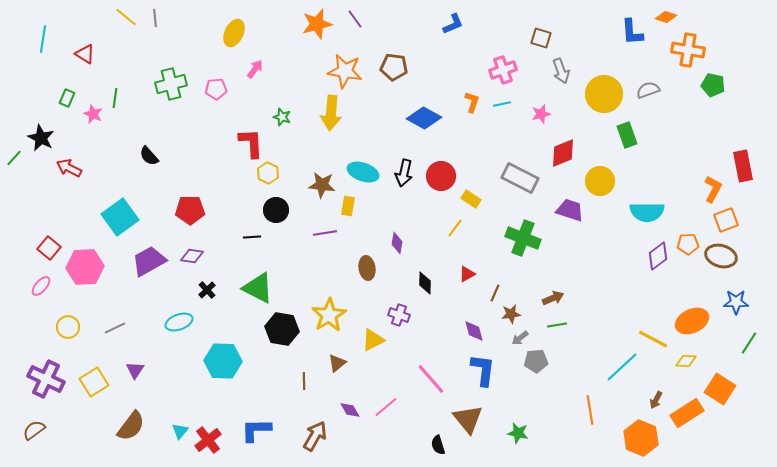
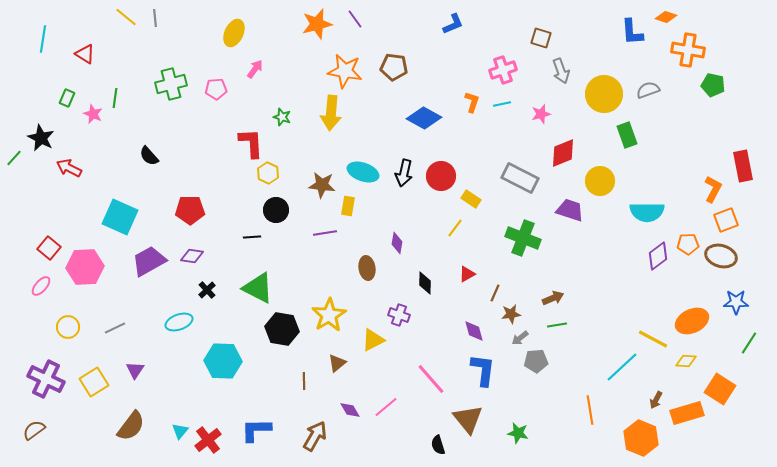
cyan square at (120, 217): rotated 30 degrees counterclockwise
orange rectangle at (687, 413): rotated 16 degrees clockwise
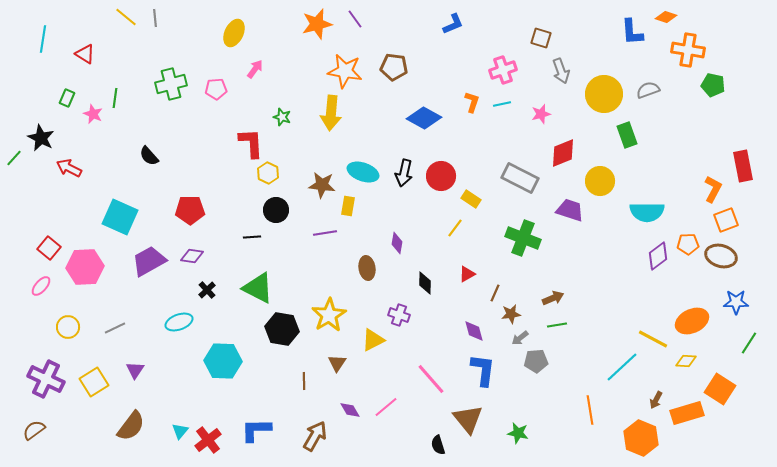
brown triangle at (337, 363): rotated 18 degrees counterclockwise
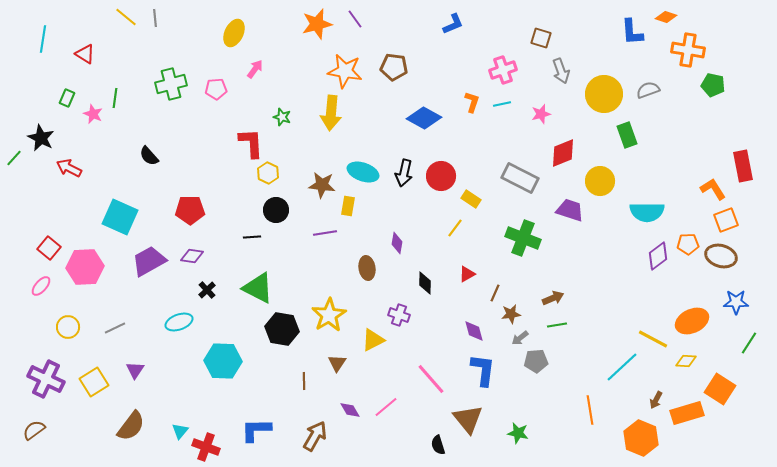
orange L-shape at (713, 189): rotated 60 degrees counterclockwise
red cross at (208, 440): moved 2 px left, 7 px down; rotated 32 degrees counterclockwise
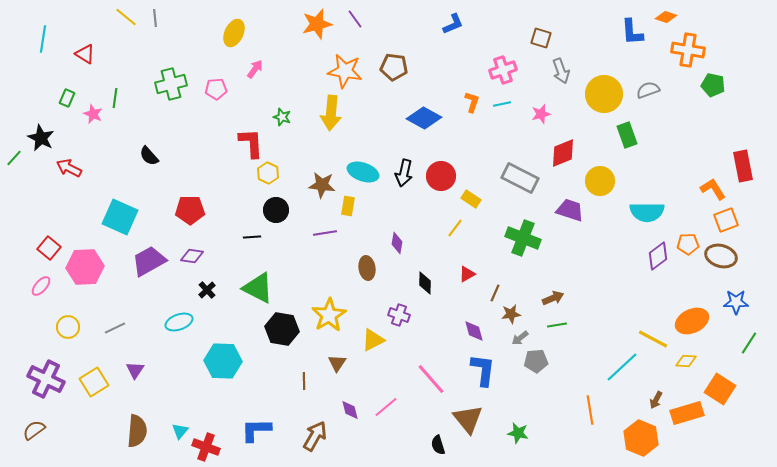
purple diamond at (350, 410): rotated 15 degrees clockwise
brown semicircle at (131, 426): moved 6 px right, 5 px down; rotated 32 degrees counterclockwise
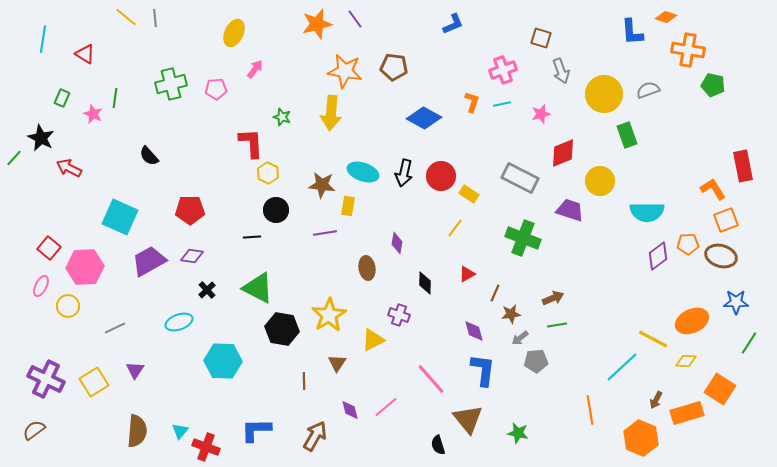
green rectangle at (67, 98): moved 5 px left
yellow rectangle at (471, 199): moved 2 px left, 5 px up
pink ellipse at (41, 286): rotated 15 degrees counterclockwise
yellow circle at (68, 327): moved 21 px up
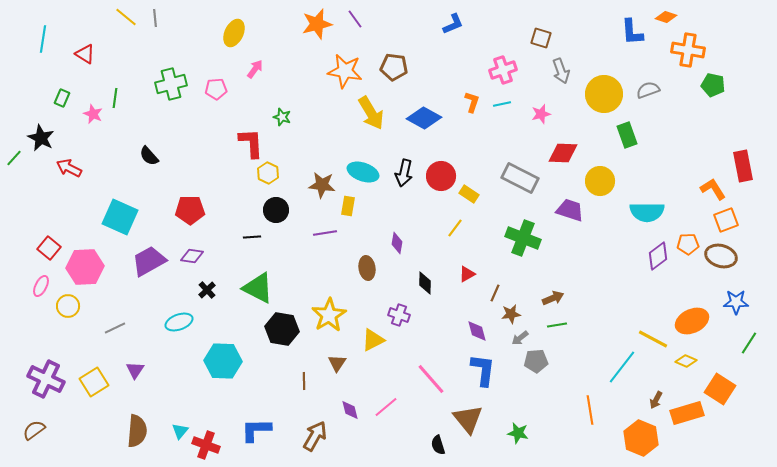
yellow arrow at (331, 113): moved 40 px right; rotated 36 degrees counterclockwise
red diamond at (563, 153): rotated 24 degrees clockwise
purple diamond at (474, 331): moved 3 px right
yellow diamond at (686, 361): rotated 20 degrees clockwise
cyan line at (622, 367): rotated 9 degrees counterclockwise
red cross at (206, 447): moved 2 px up
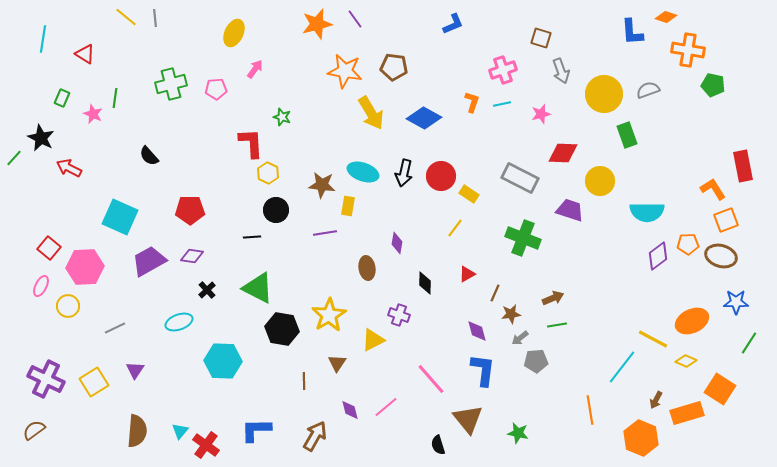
red cross at (206, 445): rotated 16 degrees clockwise
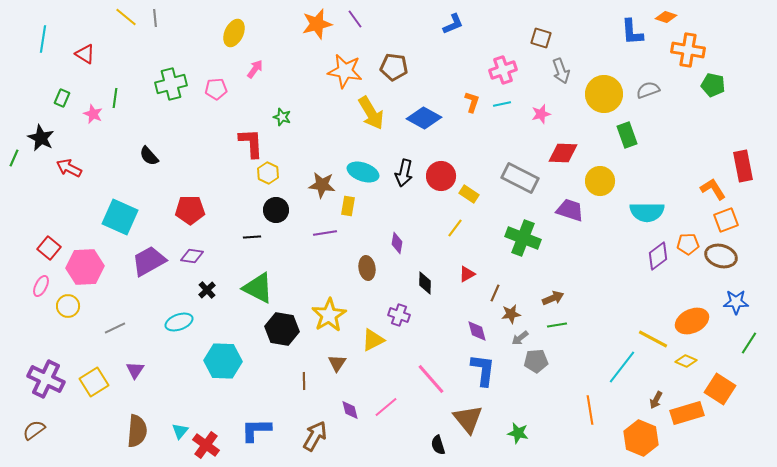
green line at (14, 158): rotated 18 degrees counterclockwise
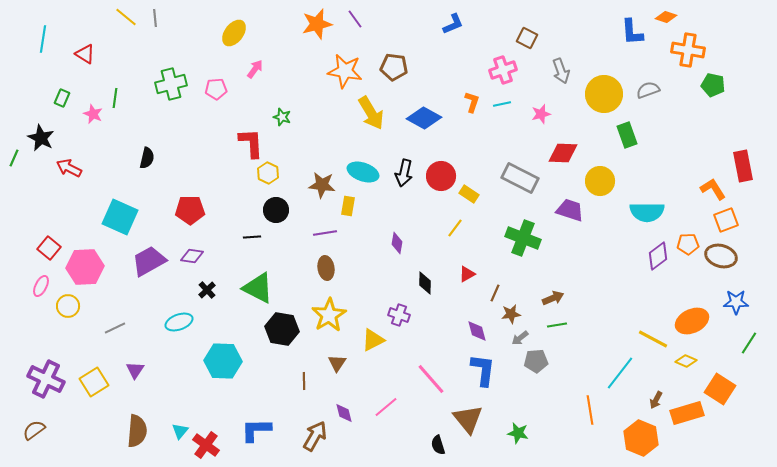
yellow ellipse at (234, 33): rotated 12 degrees clockwise
brown square at (541, 38): moved 14 px left; rotated 10 degrees clockwise
black semicircle at (149, 156): moved 2 px left, 2 px down; rotated 125 degrees counterclockwise
brown ellipse at (367, 268): moved 41 px left
cyan line at (622, 367): moved 2 px left, 6 px down
purple diamond at (350, 410): moved 6 px left, 3 px down
